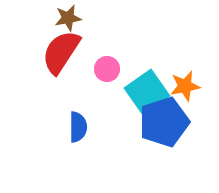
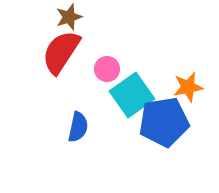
brown star: moved 1 px right, 1 px up; rotated 8 degrees counterclockwise
orange star: moved 3 px right, 1 px down
cyan square: moved 15 px left, 3 px down
blue pentagon: rotated 9 degrees clockwise
blue semicircle: rotated 12 degrees clockwise
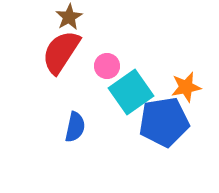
brown star: rotated 12 degrees counterclockwise
pink circle: moved 3 px up
orange star: moved 2 px left
cyan square: moved 1 px left, 3 px up
blue semicircle: moved 3 px left
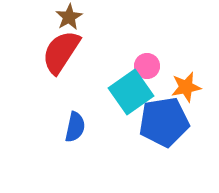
pink circle: moved 40 px right
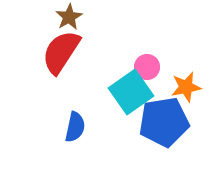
pink circle: moved 1 px down
